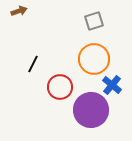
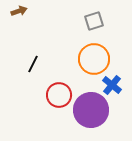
red circle: moved 1 px left, 8 px down
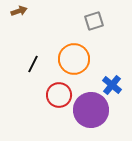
orange circle: moved 20 px left
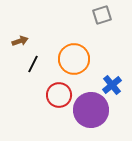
brown arrow: moved 1 px right, 30 px down
gray square: moved 8 px right, 6 px up
blue cross: rotated 12 degrees clockwise
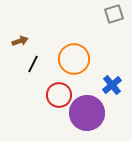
gray square: moved 12 px right, 1 px up
purple circle: moved 4 px left, 3 px down
